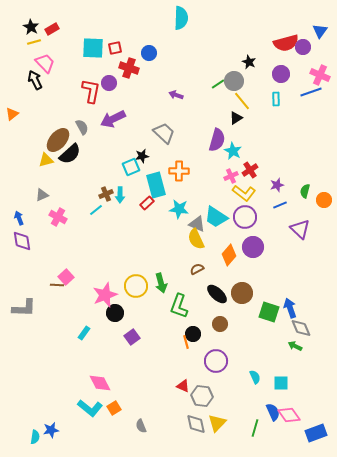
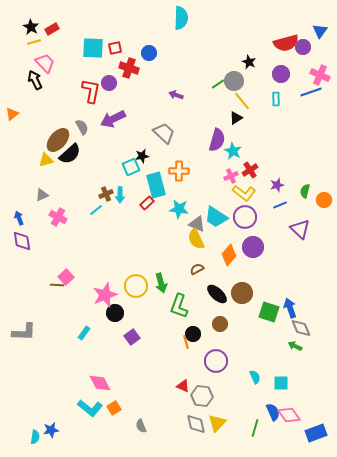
gray L-shape at (24, 308): moved 24 px down
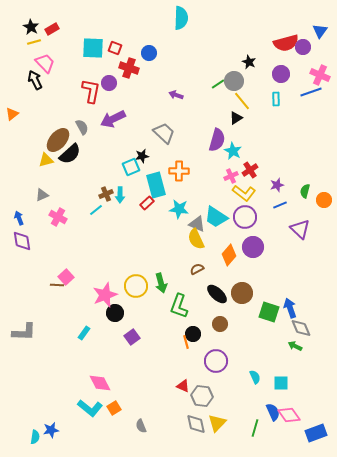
red square at (115, 48): rotated 32 degrees clockwise
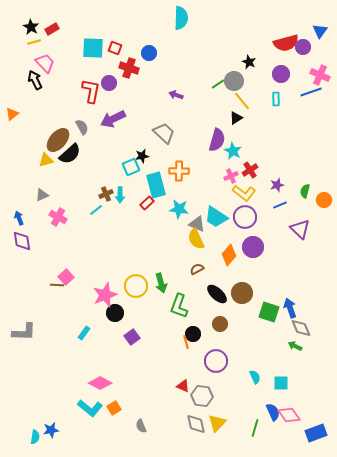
pink diamond at (100, 383): rotated 35 degrees counterclockwise
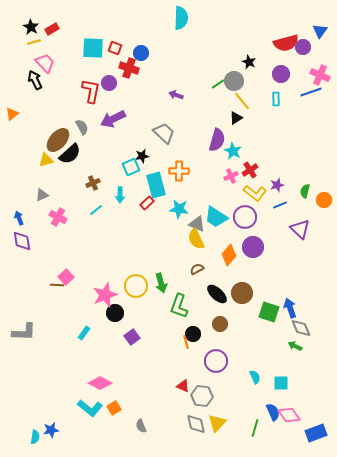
blue circle at (149, 53): moved 8 px left
yellow L-shape at (244, 193): moved 11 px right
brown cross at (106, 194): moved 13 px left, 11 px up
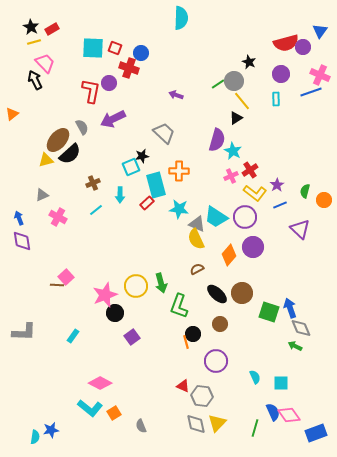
purple star at (277, 185): rotated 16 degrees counterclockwise
cyan rectangle at (84, 333): moved 11 px left, 3 px down
orange square at (114, 408): moved 5 px down
